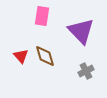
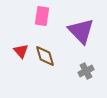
red triangle: moved 5 px up
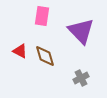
red triangle: moved 1 px left; rotated 21 degrees counterclockwise
gray cross: moved 5 px left, 7 px down
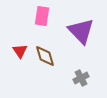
red triangle: rotated 28 degrees clockwise
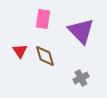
pink rectangle: moved 1 px right, 3 px down
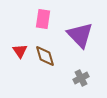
purple triangle: moved 1 px left, 4 px down
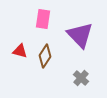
red triangle: rotated 42 degrees counterclockwise
brown diamond: rotated 50 degrees clockwise
gray cross: rotated 21 degrees counterclockwise
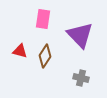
gray cross: rotated 28 degrees counterclockwise
